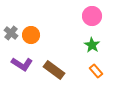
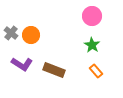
brown rectangle: rotated 15 degrees counterclockwise
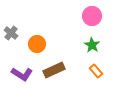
orange circle: moved 6 px right, 9 px down
purple L-shape: moved 10 px down
brown rectangle: rotated 45 degrees counterclockwise
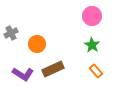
gray cross: rotated 24 degrees clockwise
brown rectangle: moved 1 px left, 1 px up
purple L-shape: moved 1 px right
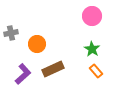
gray cross: rotated 16 degrees clockwise
green star: moved 4 px down
purple L-shape: rotated 75 degrees counterclockwise
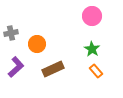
purple L-shape: moved 7 px left, 7 px up
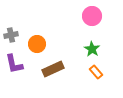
gray cross: moved 2 px down
purple L-shape: moved 2 px left, 3 px up; rotated 120 degrees clockwise
orange rectangle: moved 1 px down
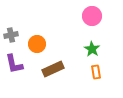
orange rectangle: rotated 32 degrees clockwise
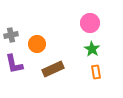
pink circle: moved 2 px left, 7 px down
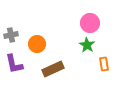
green star: moved 5 px left, 4 px up
orange rectangle: moved 8 px right, 8 px up
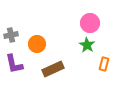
orange rectangle: rotated 24 degrees clockwise
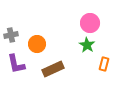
purple L-shape: moved 2 px right
